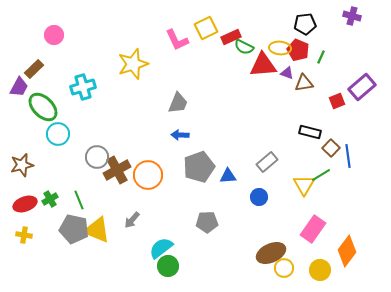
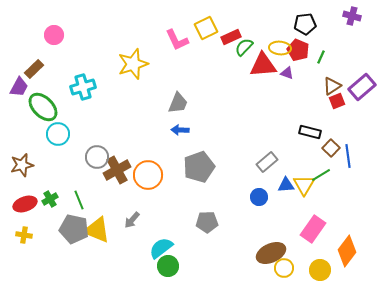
green semicircle at (244, 47): rotated 108 degrees clockwise
brown triangle at (304, 83): moved 28 px right, 3 px down; rotated 24 degrees counterclockwise
blue arrow at (180, 135): moved 5 px up
blue triangle at (228, 176): moved 58 px right, 9 px down
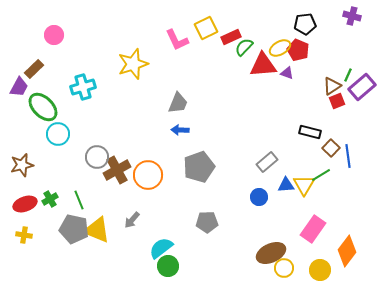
yellow ellipse at (280, 48): rotated 35 degrees counterclockwise
green line at (321, 57): moved 27 px right, 18 px down
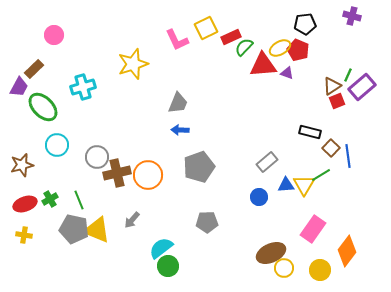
cyan circle at (58, 134): moved 1 px left, 11 px down
brown cross at (117, 170): moved 3 px down; rotated 16 degrees clockwise
